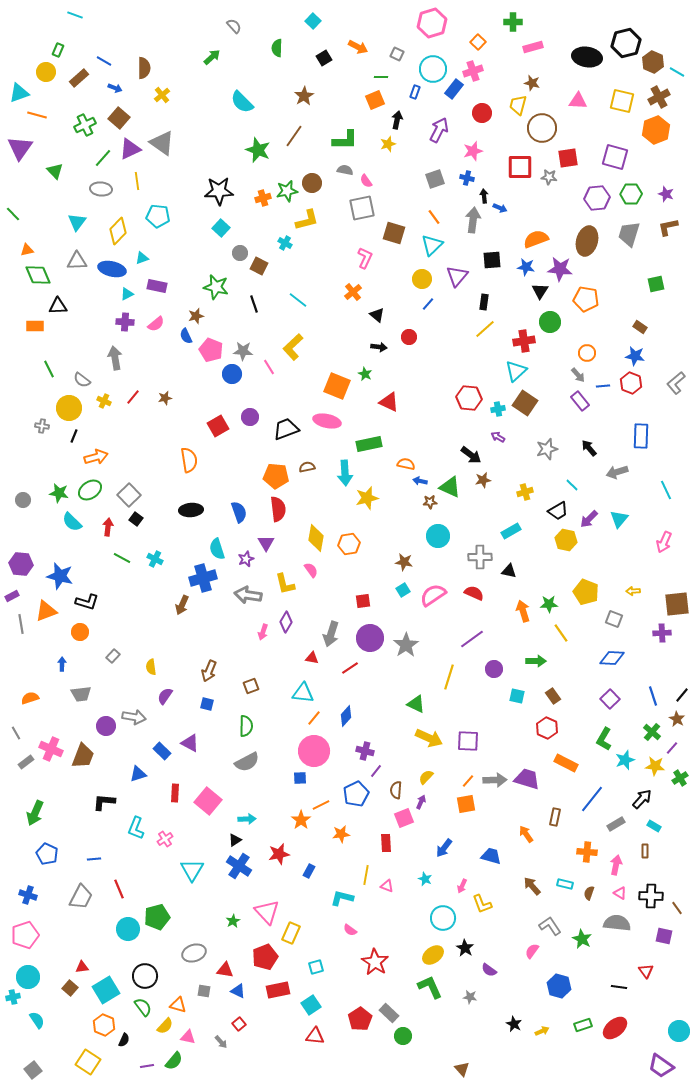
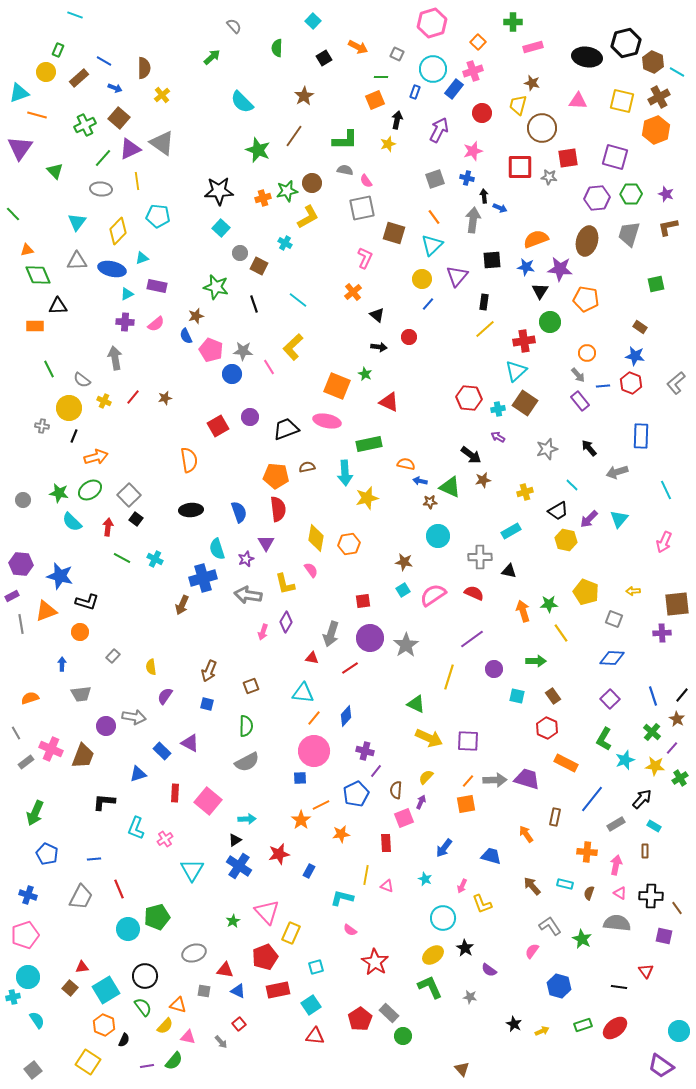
yellow L-shape at (307, 220): moved 1 px right, 3 px up; rotated 15 degrees counterclockwise
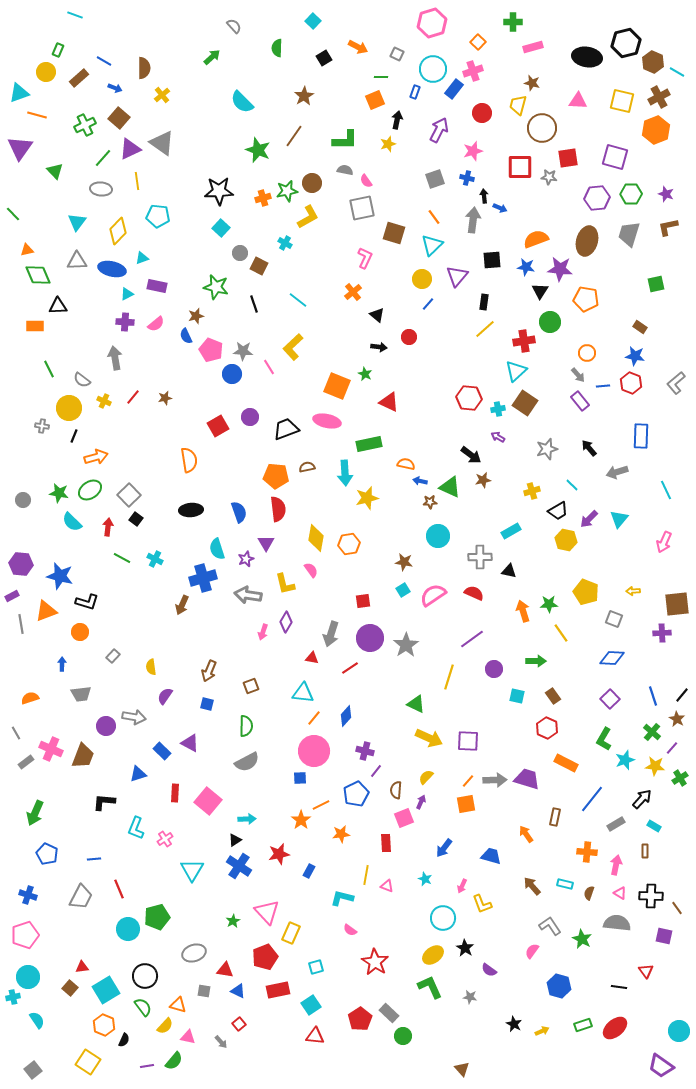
yellow cross at (525, 492): moved 7 px right, 1 px up
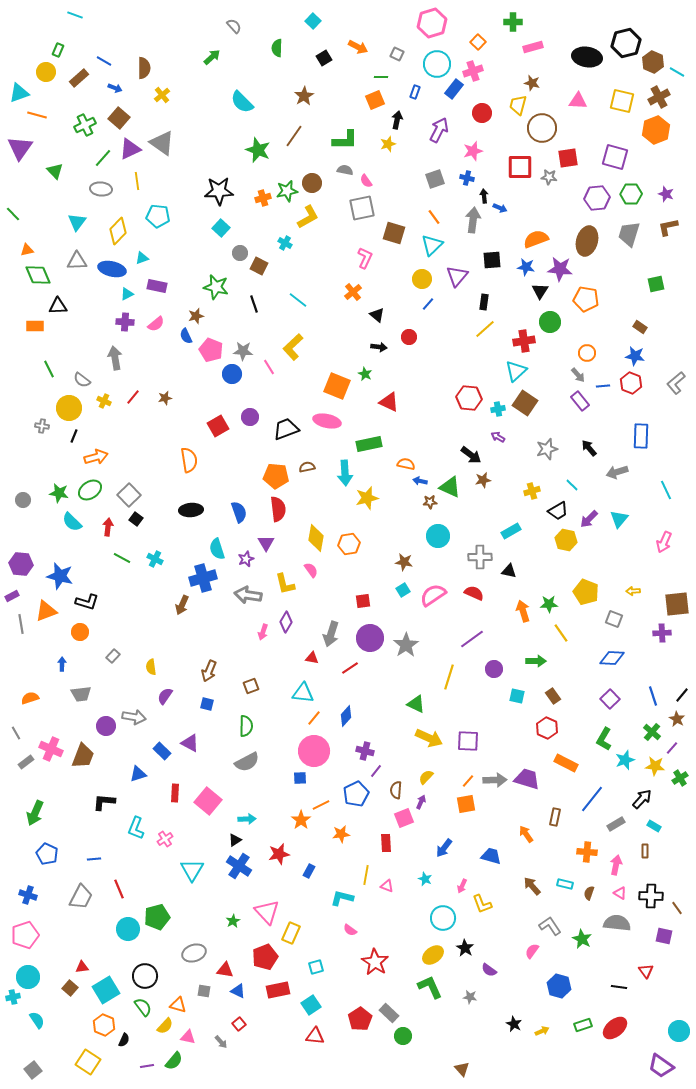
cyan circle at (433, 69): moved 4 px right, 5 px up
